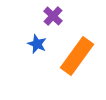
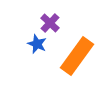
purple cross: moved 3 px left, 7 px down
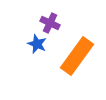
purple cross: rotated 18 degrees counterclockwise
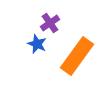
purple cross: rotated 30 degrees clockwise
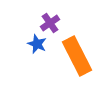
orange rectangle: rotated 63 degrees counterclockwise
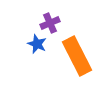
purple cross: rotated 12 degrees clockwise
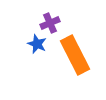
orange rectangle: moved 2 px left, 1 px up
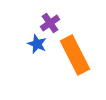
purple cross: rotated 12 degrees counterclockwise
